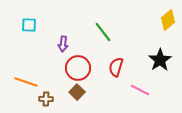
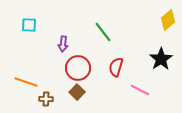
black star: moved 1 px right, 1 px up
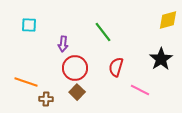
yellow diamond: rotated 25 degrees clockwise
red circle: moved 3 px left
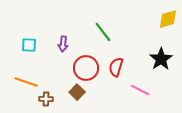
yellow diamond: moved 1 px up
cyan square: moved 20 px down
red circle: moved 11 px right
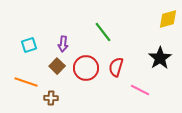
cyan square: rotated 21 degrees counterclockwise
black star: moved 1 px left, 1 px up
brown square: moved 20 px left, 26 px up
brown cross: moved 5 px right, 1 px up
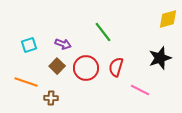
purple arrow: rotated 77 degrees counterclockwise
black star: rotated 15 degrees clockwise
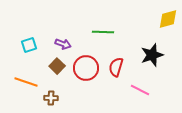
green line: rotated 50 degrees counterclockwise
black star: moved 8 px left, 3 px up
